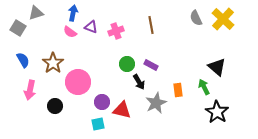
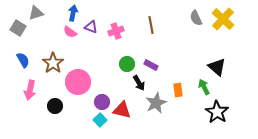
black arrow: moved 1 px down
cyan square: moved 2 px right, 4 px up; rotated 32 degrees counterclockwise
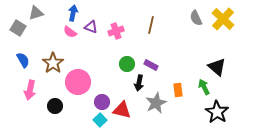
brown line: rotated 24 degrees clockwise
black arrow: rotated 42 degrees clockwise
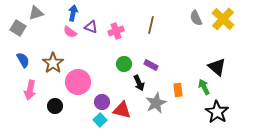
green circle: moved 3 px left
black arrow: rotated 35 degrees counterclockwise
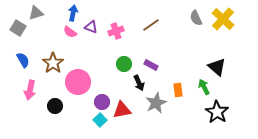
brown line: rotated 42 degrees clockwise
red triangle: rotated 24 degrees counterclockwise
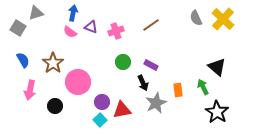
green circle: moved 1 px left, 2 px up
black arrow: moved 4 px right
green arrow: moved 1 px left
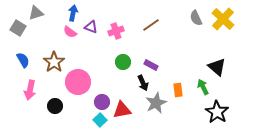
brown star: moved 1 px right, 1 px up
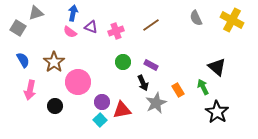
yellow cross: moved 9 px right, 1 px down; rotated 15 degrees counterclockwise
orange rectangle: rotated 24 degrees counterclockwise
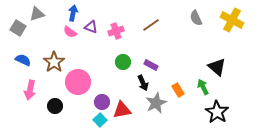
gray triangle: moved 1 px right, 1 px down
blue semicircle: rotated 35 degrees counterclockwise
